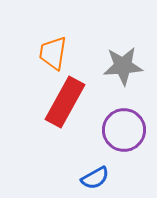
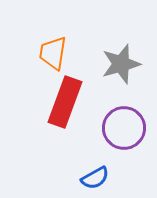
gray star: moved 2 px left, 2 px up; rotated 12 degrees counterclockwise
red rectangle: rotated 9 degrees counterclockwise
purple circle: moved 2 px up
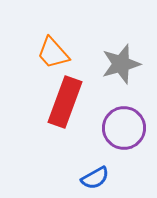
orange trapezoid: rotated 51 degrees counterclockwise
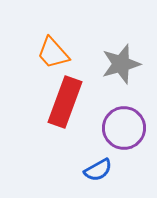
blue semicircle: moved 3 px right, 8 px up
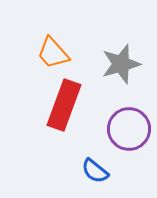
red rectangle: moved 1 px left, 3 px down
purple circle: moved 5 px right, 1 px down
blue semicircle: moved 3 px left, 1 px down; rotated 68 degrees clockwise
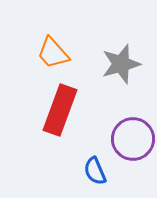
red rectangle: moved 4 px left, 5 px down
purple circle: moved 4 px right, 10 px down
blue semicircle: rotated 28 degrees clockwise
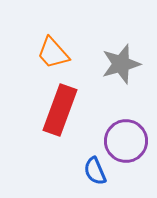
purple circle: moved 7 px left, 2 px down
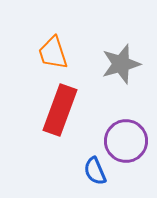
orange trapezoid: rotated 24 degrees clockwise
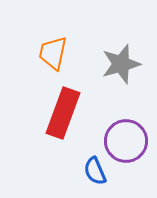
orange trapezoid: rotated 30 degrees clockwise
red rectangle: moved 3 px right, 3 px down
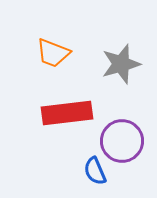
orange trapezoid: rotated 81 degrees counterclockwise
red rectangle: moved 4 px right; rotated 63 degrees clockwise
purple circle: moved 4 px left
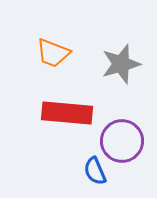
red rectangle: rotated 12 degrees clockwise
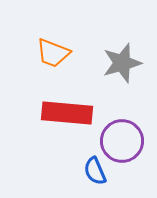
gray star: moved 1 px right, 1 px up
